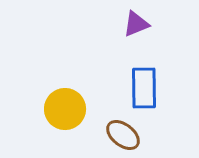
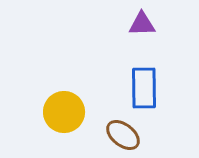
purple triangle: moved 6 px right; rotated 20 degrees clockwise
yellow circle: moved 1 px left, 3 px down
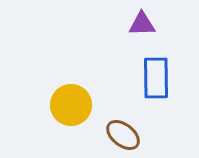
blue rectangle: moved 12 px right, 10 px up
yellow circle: moved 7 px right, 7 px up
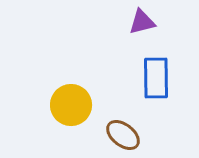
purple triangle: moved 2 px up; rotated 12 degrees counterclockwise
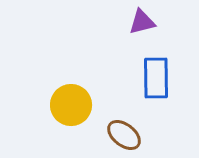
brown ellipse: moved 1 px right
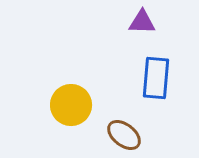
purple triangle: rotated 16 degrees clockwise
blue rectangle: rotated 6 degrees clockwise
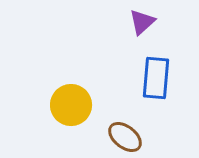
purple triangle: rotated 44 degrees counterclockwise
brown ellipse: moved 1 px right, 2 px down
